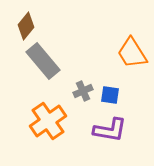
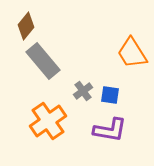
gray cross: rotated 12 degrees counterclockwise
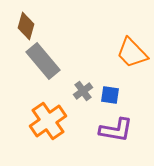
brown diamond: rotated 24 degrees counterclockwise
orange trapezoid: rotated 12 degrees counterclockwise
purple L-shape: moved 6 px right
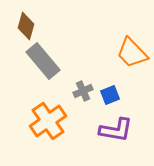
gray cross: rotated 12 degrees clockwise
blue square: rotated 30 degrees counterclockwise
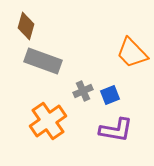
gray rectangle: rotated 30 degrees counterclockwise
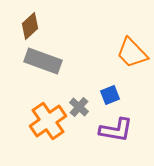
brown diamond: moved 4 px right; rotated 32 degrees clockwise
gray cross: moved 4 px left, 16 px down; rotated 24 degrees counterclockwise
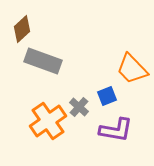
brown diamond: moved 8 px left, 3 px down
orange trapezoid: moved 16 px down
blue square: moved 3 px left, 1 px down
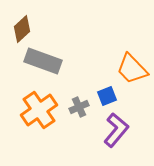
gray cross: rotated 24 degrees clockwise
orange cross: moved 9 px left, 11 px up
purple L-shape: rotated 60 degrees counterclockwise
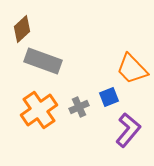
blue square: moved 2 px right, 1 px down
purple L-shape: moved 12 px right
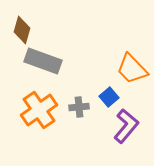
brown diamond: moved 1 px down; rotated 32 degrees counterclockwise
blue square: rotated 18 degrees counterclockwise
gray cross: rotated 18 degrees clockwise
purple L-shape: moved 2 px left, 4 px up
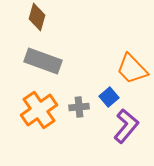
brown diamond: moved 15 px right, 13 px up
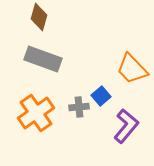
brown diamond: moved 2 px right
gray rectangle: moved 2 px up
blue square: moved 8 px left, 1 px up
orange cross: moved 3 px left, 3 px down
